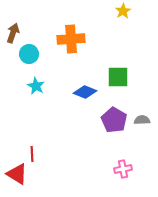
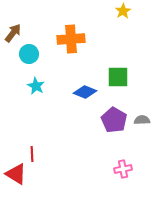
brown arrow: rotated 18 degrees clockwise
red triangle: moved 1 px left
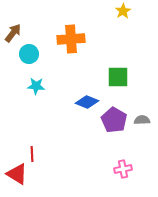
cyan star: rotated 24 degrees counterclockwise
blue diamond: moved 2 px right, 10 px down
red triangle: moved 1 px right
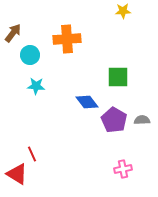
yellow star: rotated 28 degrees clockwise
orange cross: moved 4 px left
cyan circle: moved 1 px right, 1 px down
blue diamond: rotated 30 degrees clockwise
red line: rotated 21 degrees counterclockwise
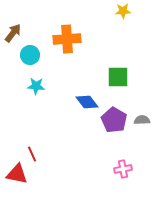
red triangle: rotated 20 degrees counterclockwise
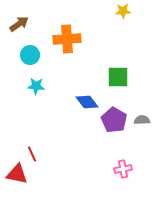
brown arrow: moved 6 px right, 9 px up; rotated 18 degrees clockwise
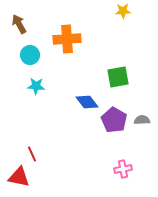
brown arrow: rotated 84 degrees counterclockwise
green square: rotated 10 degrees counterclockwise
red triangle: moved 2 px right, 3 px down
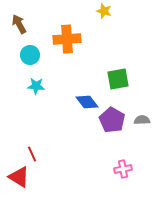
yellow star: moved 19 px left; rotated 21 degrees clockwise
green square: moved 2 px down
purple pentagon: moved 2 px left
red triangle: rotated 20 degrees clockwise
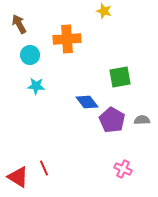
green square: moved 2 px right, 2 px up
red line: moved 12 px right, 14 px down
pink cross: rotated 36 degrees clockwise
red triangle: moved 1 px left
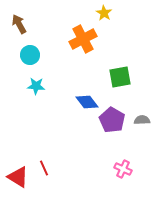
yellow star: moved 2 px down; rotated 14 degrees clockwise
orange cross: moved 16 px right; rotated 24 degrees counterclockwise
